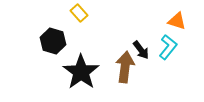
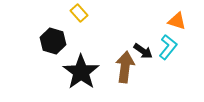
black arrow: moved 2 px right, 1 px down; rotated 18 degrees counterclockwise
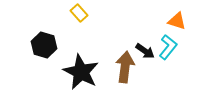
black hexagon: moved 9 px left, 4 px down
black arrow: moved 2 px right
black star: rotated 9 degrees counterclockwise
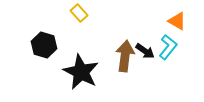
orange triangle: rotated 12 degrees clockwise
brown arrow: moved 11 px up
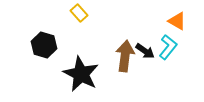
black star: moved 2 px down
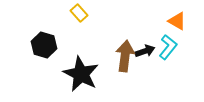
black arrow: rotated 54 degrees counterclockwise
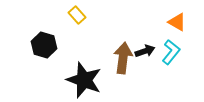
yellow rectangle: moved 2 px left, 2 px down
orange triangle: moved 1 px down
cyan L-shape: moved 3 px right, 5 px down
brown arrow: moved 2 px left, 2 px down
black star: moved 3 px right, 6 px down; rotated 6 degrees counterclockwise
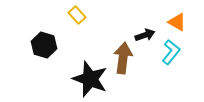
black arrow: moved 16 px up
black star: moved 6 px right, 1 px up
